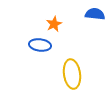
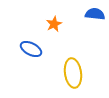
blue ellipse: moved 9 px left, 4 px down; rotated 20 degrees clockwise
yellow ellipse: moved 1 px right, 1 px up
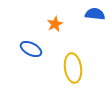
orange star: moved 1 px right
yellow ellipse: moved 5 px up
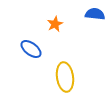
blue ellipse: rotated 10 degrees clockwise
yellow ellipse: moved 8 px left, 9 px down
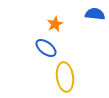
blue ellipse: moved 15 px right, 1 px up
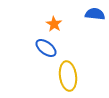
orange star: moved 1 px left; rotated 14 degrees counterclockwise
yellow ellipse: moved 3 px right, 1 px up
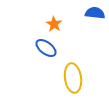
blue semicircle: moved 1 px up
yellow ellipse: moved 5 px right, 2 px down
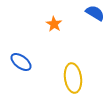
blue semicircle: rotated 24 degrees clockwise
blue ellipse: moved 25 px left, 14 px down
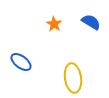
blue semicircle: moved 4 px left, 9 px down
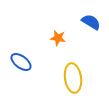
orange star: moved 4 px right, 14 px down; rotated 21 degrees counterclockwise
